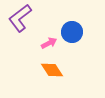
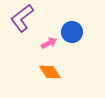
purple L-shape: moved 2 px right
orange diamond: moved 2 px left, 2 px down
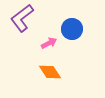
blue circle: moved 3 px up
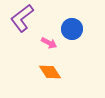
pink arrow: rotated 56 degrees clockwise
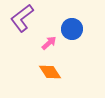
pink arrow: rotated 70 degrees counterclockwise
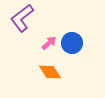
blue circle: moved 14 px down
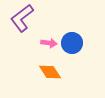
pink arrow: rotated 49 degrees clockwise
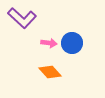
purple L-shape: rotated 100 degrees counterclockwise
orange diamond: rotated 10 degrees counterclockwise
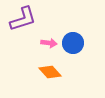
purple L-shape: moved 1 px right, 1 px down; rotated 60 degrees counterclockwise
blue circle: moved 1 px right
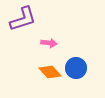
blue circle: moved 3 px right, 25 px down
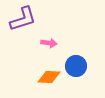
blue circle: moved 2 px up
orange diamond: moved 1 px left, 5 px down; rotated 45 degrees counterclockwise
